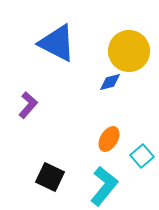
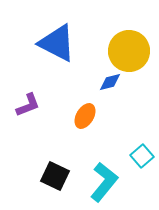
purple L-shape: rotated 28 degrees clockwise
orange ellipse: moved 24 px left, 23 px up
black square: moved 5 px right, 1 px up
cyan L-shape: moved 4 px up
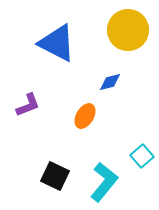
yellow circle: moved 1 px left, 21 px up
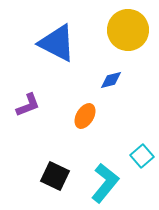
blue diamond: moved 1 px right, 2 px up
cyan L-shape: moved 1 px right, 1 px down
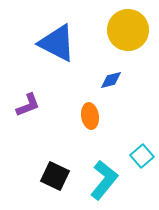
orange ellipse: moved 5 px right; rotated 40 degrees counterclockwise
cyan L-shape: moved 1 px left, 3 px up
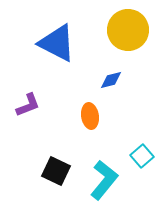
black square: moved 1 px right, 5 px up
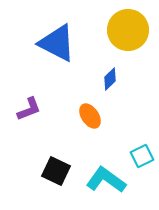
blue diamond: moved 1 px left, 1 px up; rotated 30 degrees counterclockwise
purple L-shape: moved 1 px right, 4 px down
orange ellipse: rotated 25 degrees counterclockwise
cyan square: rotated 15 degrees clockwise
cyan L-shape: moved 2 px right; rotated 93 degrees counterclockwise
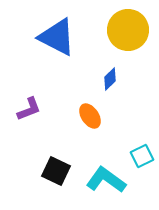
blue triangle: moved 6 px up
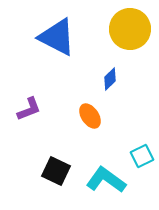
yellow circle: moved 2 px right, 1 px up
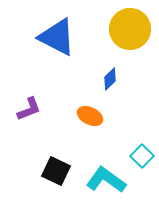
orange ellipse: rotated 30 degrees counterclockwise
cyan square: rotated 20 degrees counterclockwise
